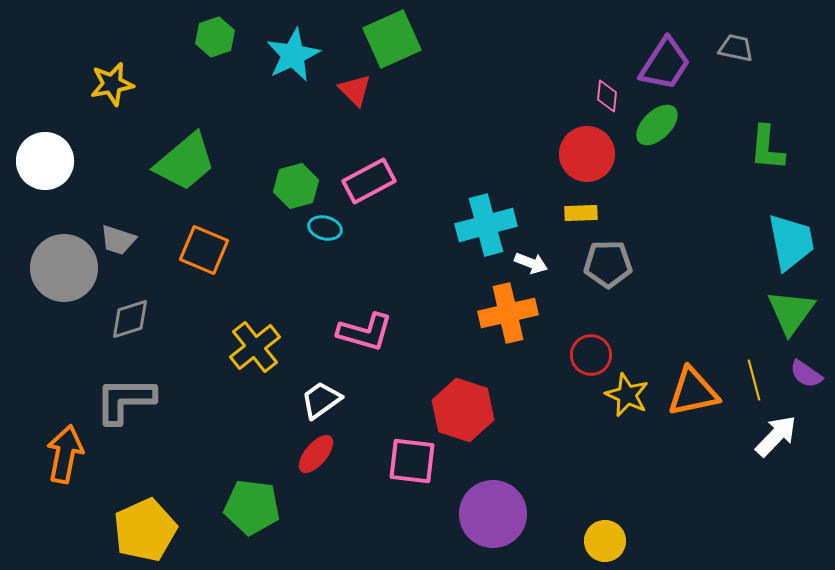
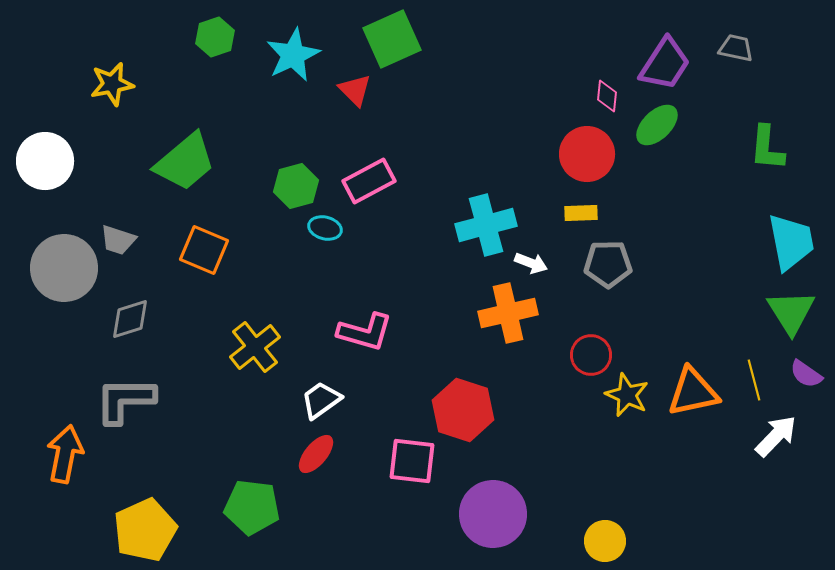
green triangle at (791, 312): rotated 8 degrees counterclockwise
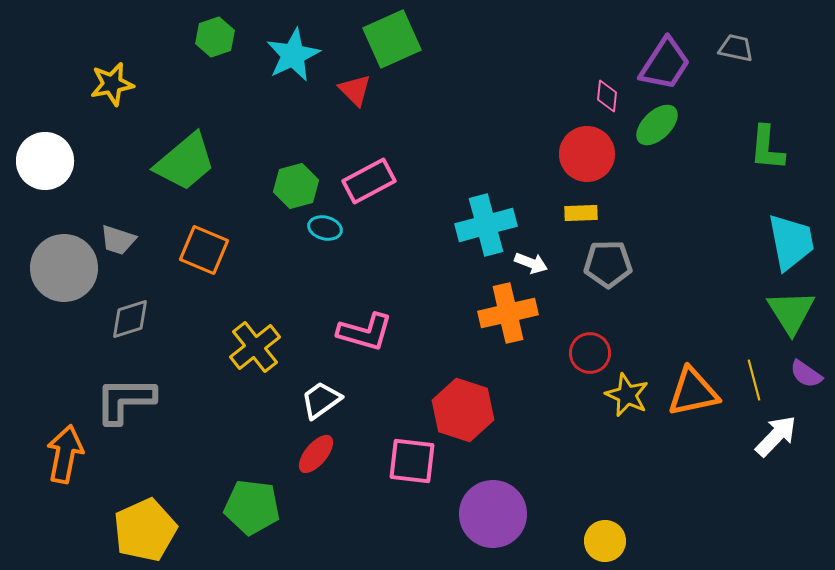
red circle at (591, 355): moved 1 px left, 2 px up
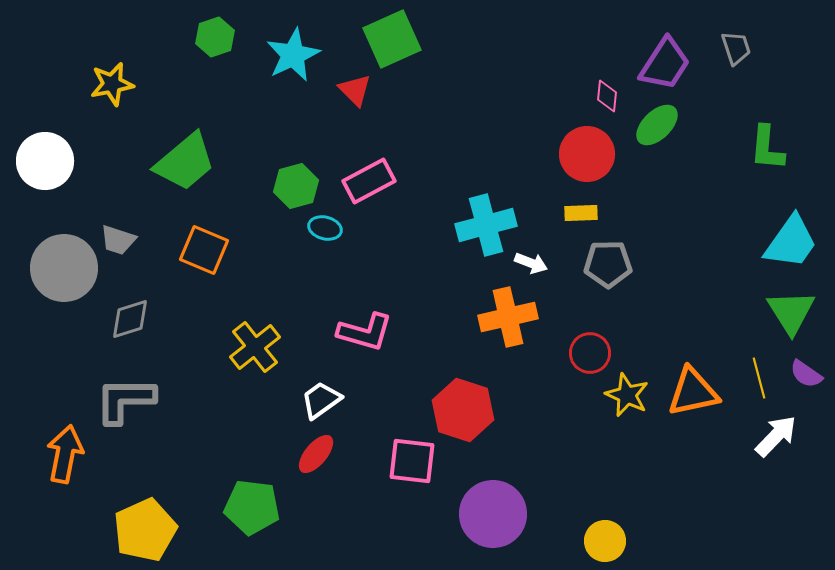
gray trapezoid at (736, 48): rotated 60 degrees clockwise
cyan trapezoid at (791, 242): rotated 46 degrees clockwise
orange cross at (508, 313): moved 4 px down
yellow line at (754, 380): moved 5 px right, 2 px up
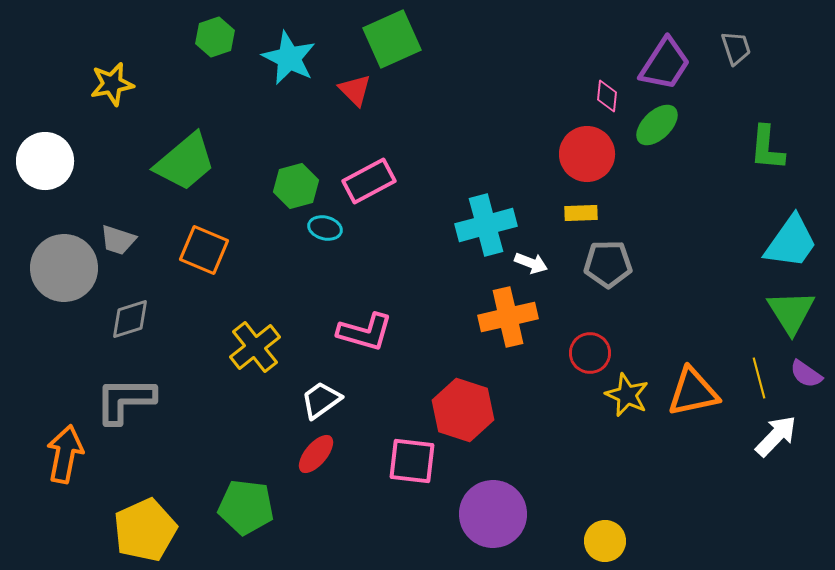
cyan star at (293, 55): moved 4 px left, 3 px down; rotated 20 degrees counterclockwise
green pentagon at (252, 507): moved 6 px left
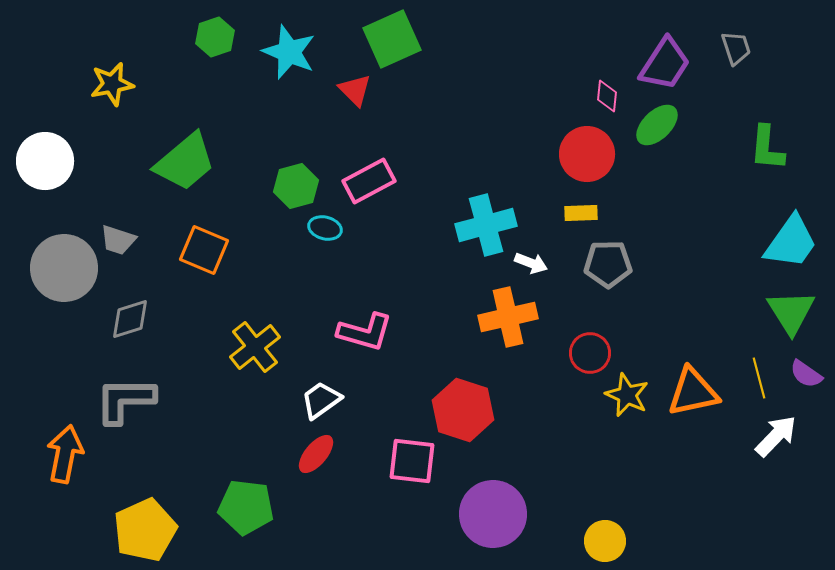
cyan star at (289, 58): moved 6 px up; rotated 4 degrees counterclockwise
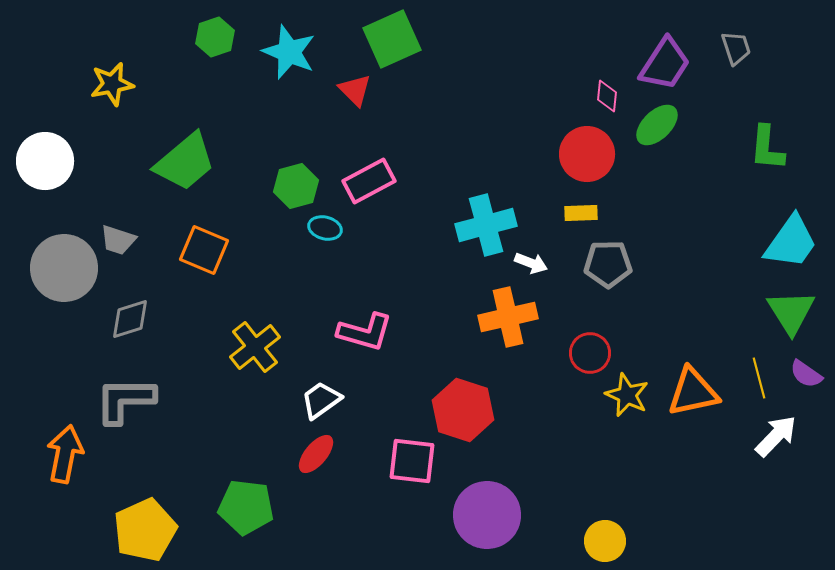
purple circle at (493, 514): moved 6 px left, 1 px down
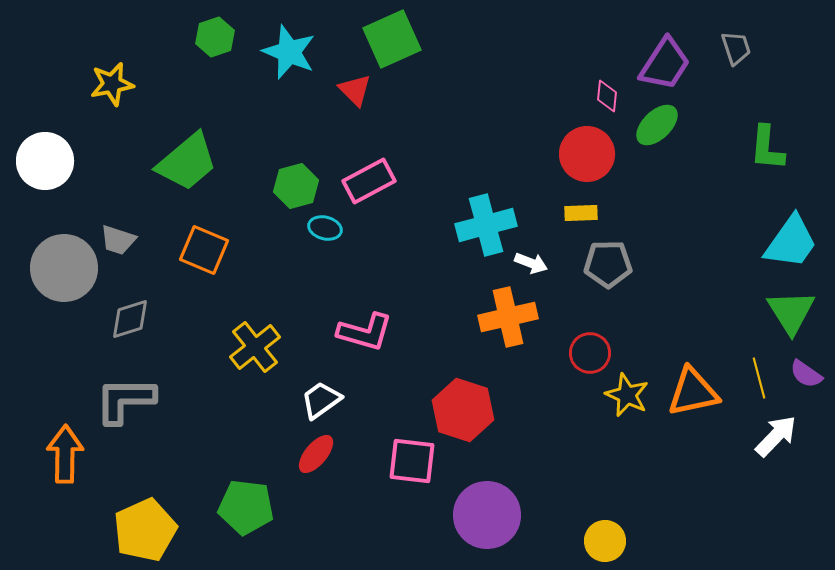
green trapezoid at (185, 162): moved 2 px right
orange arrow at (65, 454): rotated 10 degrees counterclockwise
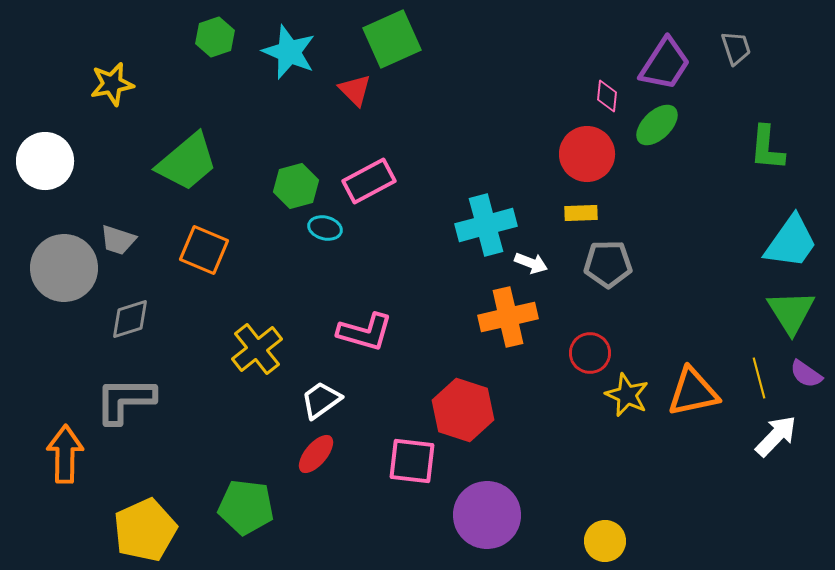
yellow cross at (255, 347): moved 2 px right, 2 px down
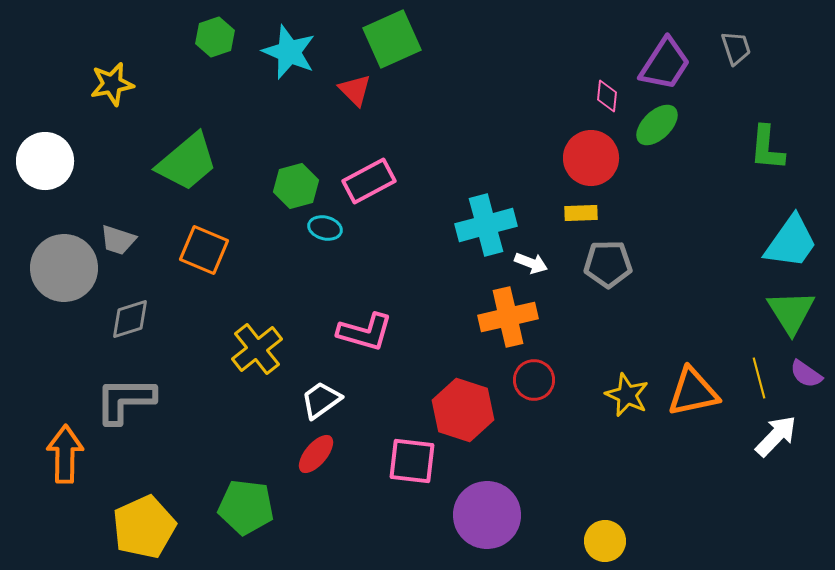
red circle at (587, 154): moved 4 px right, 4 px down
red circle at (590, 353): moved 56 px left, 27 px down
yellow pentagon at (145, 530): moved 1 px left, 3 px up
